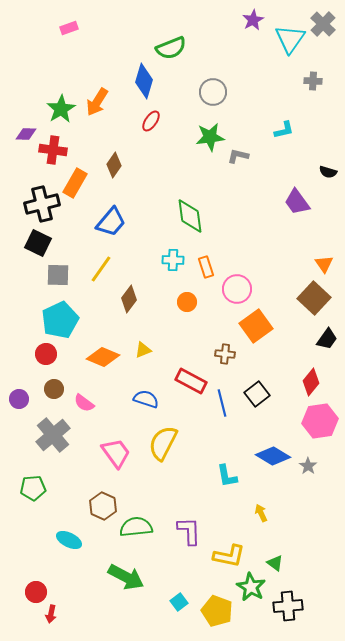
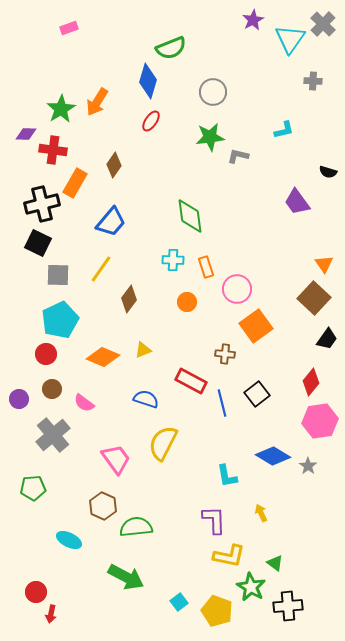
blue diamond at (144, 81): moved 4 px right
brown circle at (54, 389): moved 2 px left
pink trapezoid at (116, 453): moved 6 px down
purple L-shape at (189, 531): moved 25 px right, 11 px up
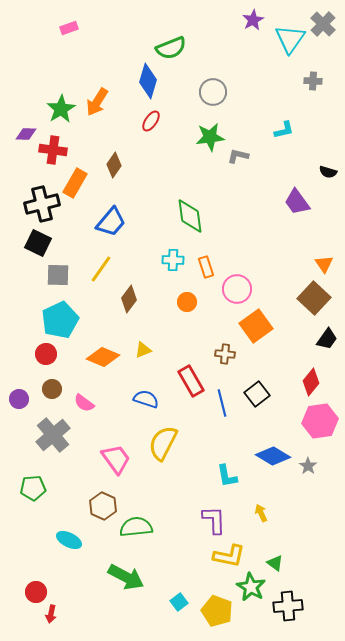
red rectangle at (191, 381): rotated 32 degrees clockwise
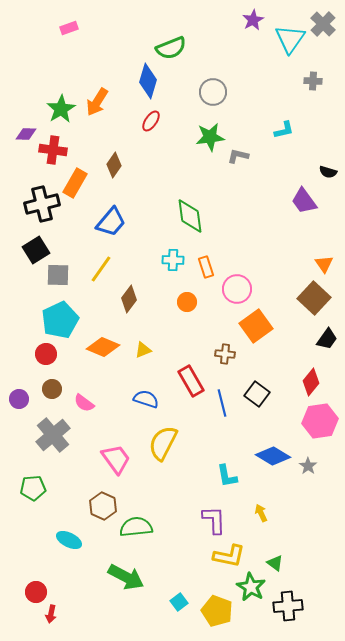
purple trapezoid at (297, 202): moved 7 px right, 1 px up
black square at (38, 243): moved 2 px left, 7 px down; rotated 32 degrees clockwise
orange diamond at (103, 357): moved 10 px up
black square at (257, 394): rotated 15 degrees counterclockwise
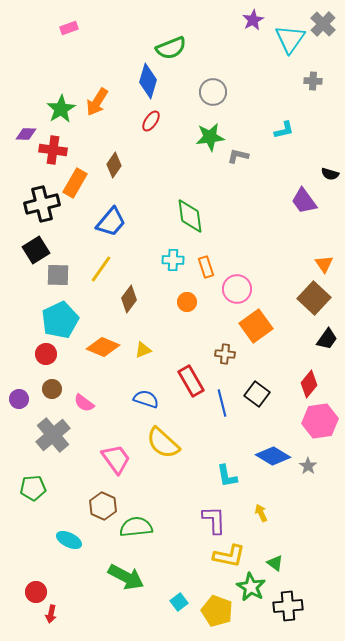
black semicircle at (328, 172): moved 2 px right, 2 px down
red diamond at (311, 382): moved 2 px left, 2 px down
yellow semicircle at (163, 443): rotated 75 degrees counterclockwise
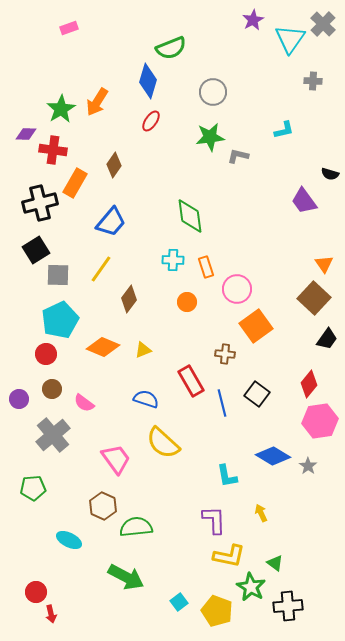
black cross at (42, 204): moved 2 px left, 1 px up
red arrow at (51, 614): rotated 24 degrees counterclockwise
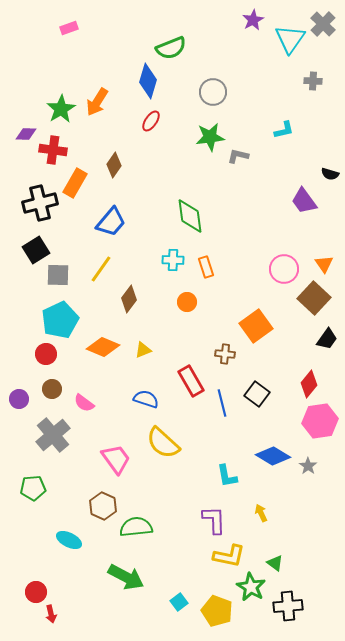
pink circle at (237, 289): moved 47 px right, 20 px up
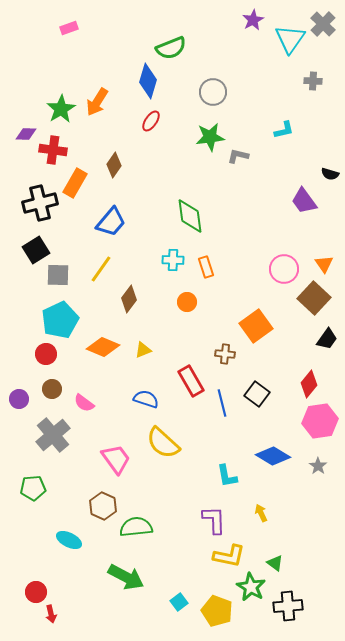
gray star at (308, 466): moved 10 px right
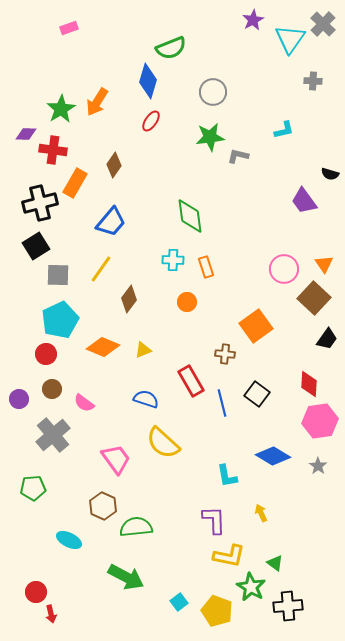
black square at (36, 250): moved 4 px up
red diamond at (309, 384): rotated 36 degrees counterclockwise
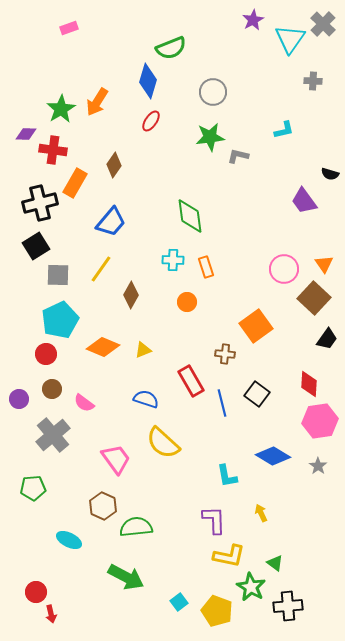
brown diamond at (129, 299): moved 2 px right, 4 px up; rotated 8 degrees counterclockwise
